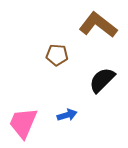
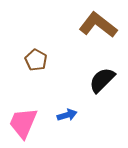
brown pentagon: moved 21 px left, 5 px down; rotated 25 degrees clockwise
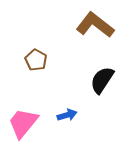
brown L-shape: moved 3 px left
black semicircle: rotated 12 degrees counterclockwise
pink trapezoid: rotated 16 degrees clockwise
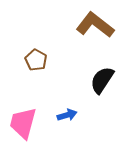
pink trapezoid: rotated 24 degrees counterclockwise
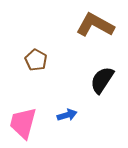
brown L-shape: rotated 9 degrees counterclockwise
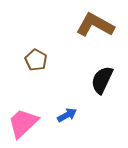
black semicircle: rotated 8 degrees counterclockwise
blue arrow: rotated 12 degrees counterclockwise
pink trapezoid: rotated 32 degrees clockwise
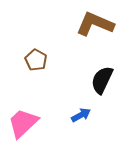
brown L-shape: moved 1 px up; rotated 6 degrees counterclockwise
blue arrow: moved 14 px right
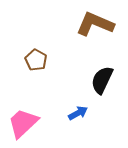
blue arrow: moved 3 px left, 2 px up
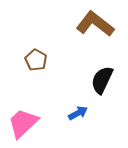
brown L-shape: rotated 15 degrees clockwise
